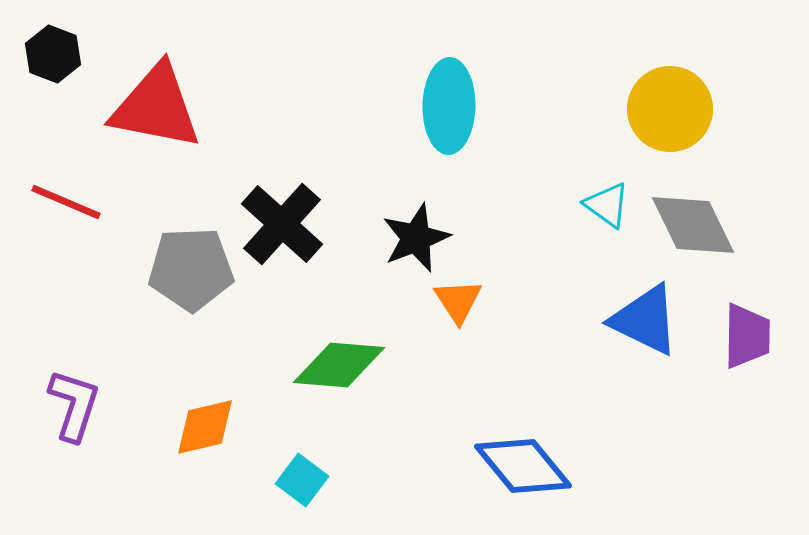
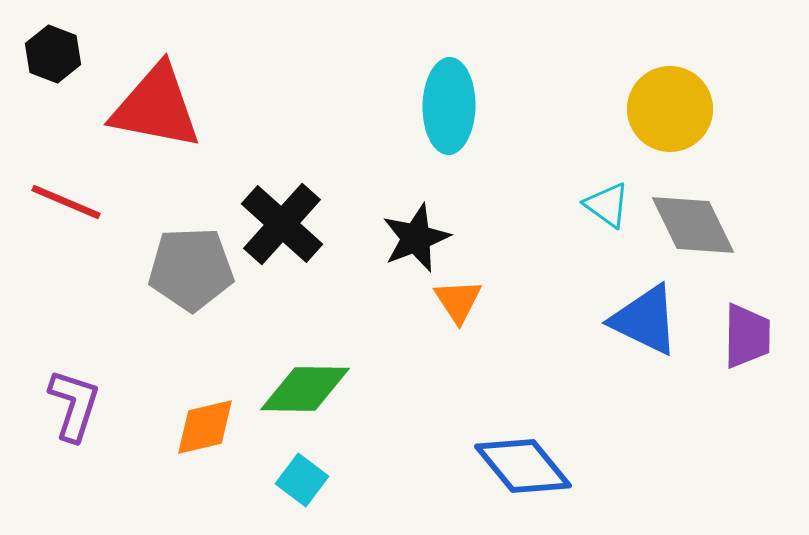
green diamond: moved 34 px left, 24 px down; rotated 4 degrees counterclockwise
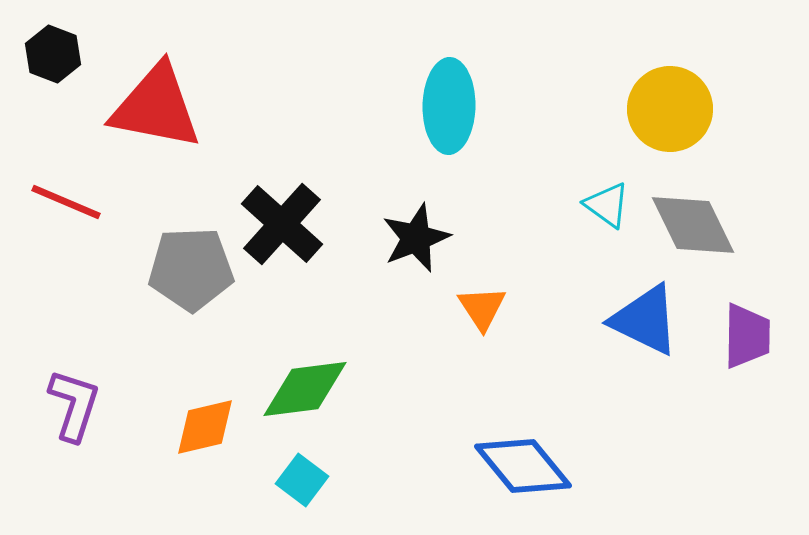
orange triangle: moved 24 px right, 7 px down
green diamond: rotated 8 degrees counterclockwise
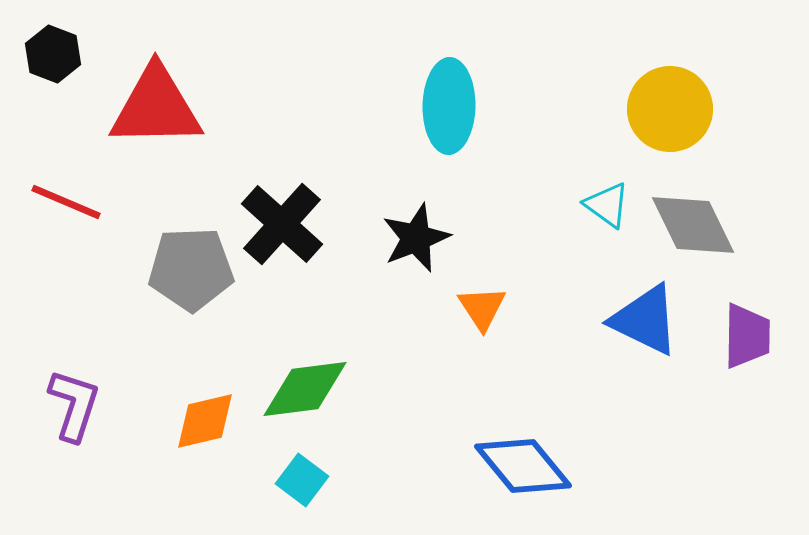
red triangle: rotated 12 degrees counterclockwise
orange diamond: moved 6 px up
